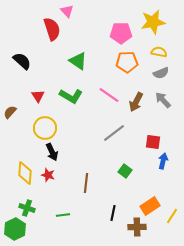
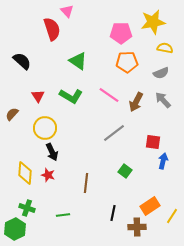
yellow semicircle: moved 6 px right, 4 px up
brown semicircle: moved 2 px right, 2 px down
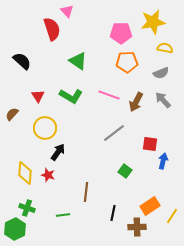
pink line: rotated 15 degrees counterclockwise
red square: moved 3 px left, 2 px down
black arrow: moved 6 px right; rotated 120 degrees counterclockwise
brown line: moved 9 px down
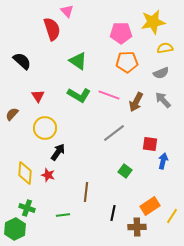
yellow semicircle: rotated 21 degrees counterclockwise
green L-shape: moved 8 px right, 1 px up
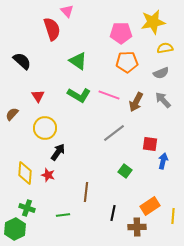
yellow line: moved 1 px right; rotated 28 degrees counterclockwise
